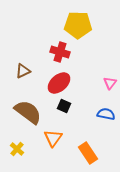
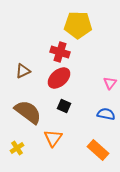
red ellipse: moved 5 px up
yellow cross: moved 1 px up; rotated 16 degrees clockwise
orange rectangle: moved 10 px right, 3 px up; rotated 15 degrees counterclockwise
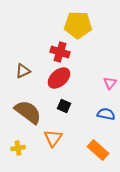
yellow cross: moved 1 px right; rotated 24 degrees clockwise
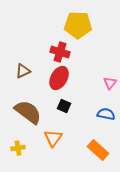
red ellipse: rotated 20 degrees counterclockwise
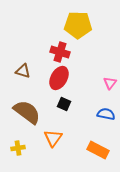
brown triangle: rotated 42 degrees clockwise
black square: moved 2 px up
brown semicircle: moved 1 px left
orange rectangle: rotated 15 degrees counterclockwise
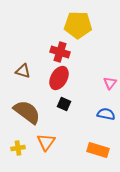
orange triangle: moved 7 px left, 4 px down
orange rectangle: rotated 10 degrees counterclockwise
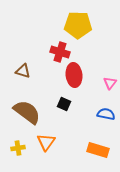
red ellipse: moved 15 px right, 3 px up; rotated 35 degrees counterclockwise
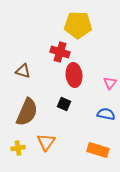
brown semicircle: rotated 76 degrees clockwise
